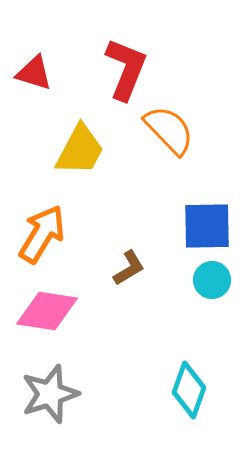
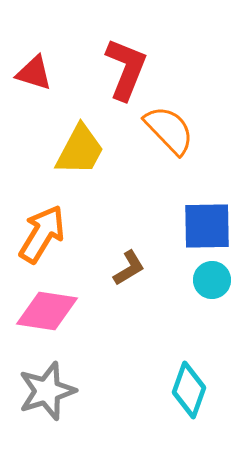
gray star: moved 3 px left, 3 px up
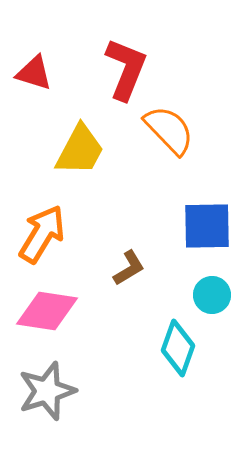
cyan circle: moved 15 px down
cyan diamond: moved 11 px left, 42 px up
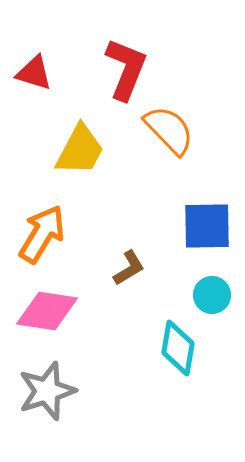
cyan diamond: rotated 10 degrees counterclockwise
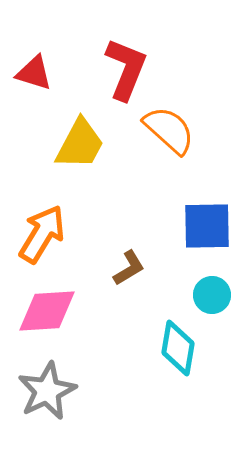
orange semicircle: rotated 4 degrees counterclockwise
yellow trapezoid: moved 6 px up
pink diamond: rotated 12 degrees counterclockwise
gray star: rotated 8 degrees counterclockwise
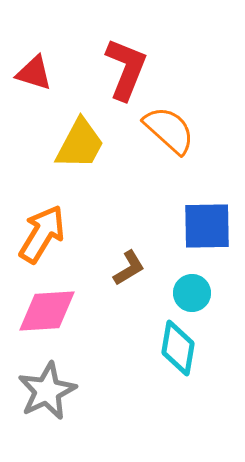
cyan circle: moved 20 px left, 2 px up
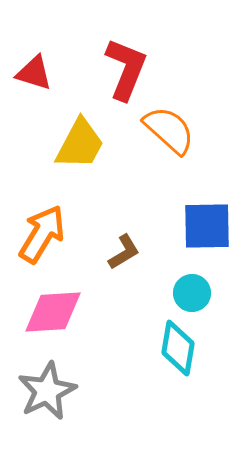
brown L-shape: moved 5 px left, 16 px up
pink diamond: moved 6 px right, 1 px down
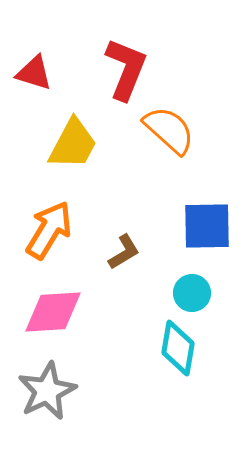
yellow trapezoid: moved 7 px left
orange arrow: moved 7 px right, 4 px up
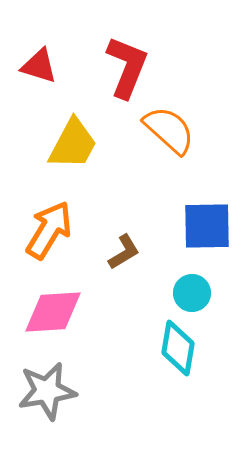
red L-shape: moved 1 px right, 2 px up
red triangle: moved 5 px right, 7 px up
gray star: rotated 16 degrees clockwise
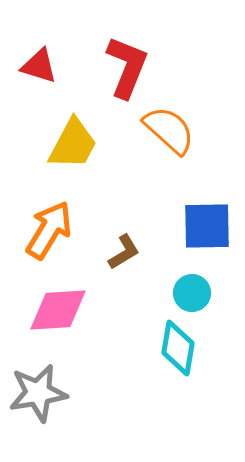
pink diamond: moved 5 px right, 2 px up
gray star: moved 9 px left, 2 px down
